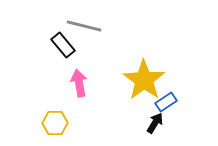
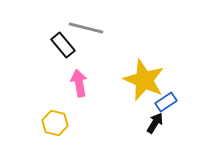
gray line: moved 2 px right, 2 px down
yellow star: rotated 12 degrees counterclockwise
yellow hexagon: rotated 15 degrees clockwise
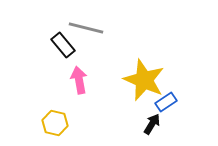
pink arrow: moved 3 px up
black arrow: moved 3 px left, 1 px down
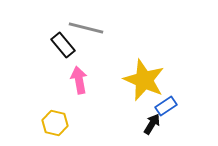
blue rectangle: moved 4 px down
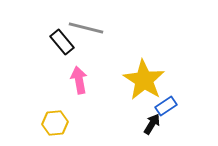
black rectangle: moved 1 px left, 3 px up
yellow star: rotated 9 degrees clockwise
yellow hexagon: rotated 20 degrees counterclockwise
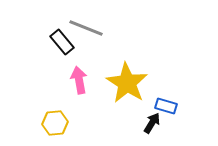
gray line: rotated 8 degrees clockwise
yellow star: moved 17 px left, 3 px down
blue rectangle: rotated 50 degrees clockwise
black arrow: moved 1 px up
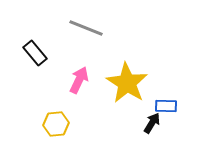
black rectangle: moved 27 px left, 11 px down
pink arrow: rotated 36 degrees clockwise
blue rectangle: rotated 15 degrees counterclockwise
yellow hexagon: moved 1 px right, 1 px down
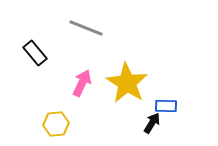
pink arrow: moved 3 px right, 3 px down
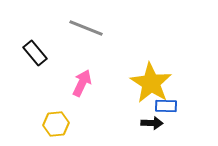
yellow star: moved 24 px right
black arrow: rotated 60 degrees clockwise
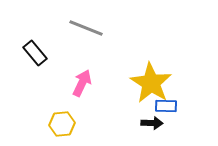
yellow hexagon: moved 6 px right
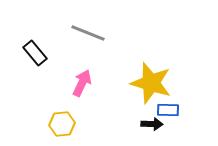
gray line: moved 2 px right, 5 px down
yellow star: rotated 15 degrees counterclockwise
blue rectangle: moved 2 px right, 4 px down
black arrow: moved 1 px down
